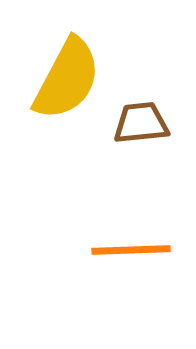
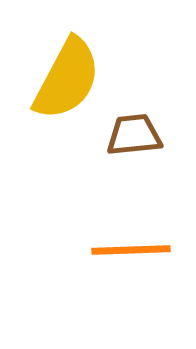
brown trapezoid: moved 7 px left, 12 px down
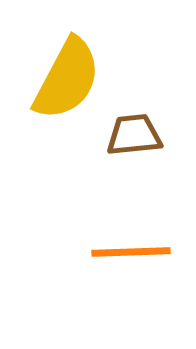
orange line: moved 2 px down
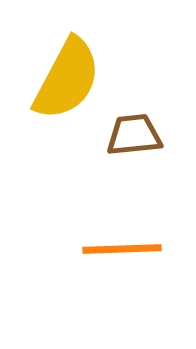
orange line: moved 9 px left, 3 px up
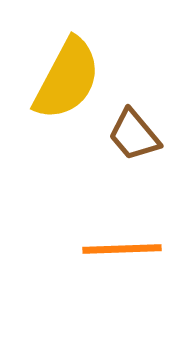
brown trapezoid: rotated 124 degrees counterclockwise
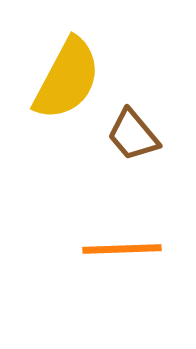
brown trapezoid: moved 1 px left
